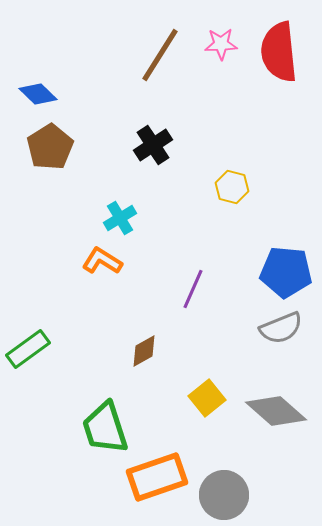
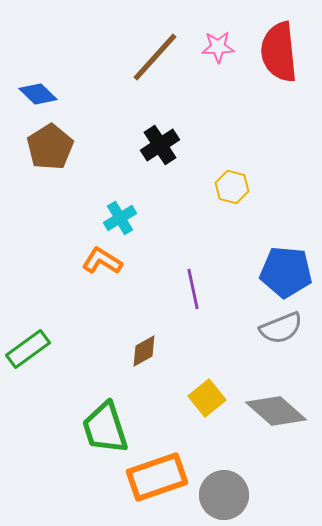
pink star: moved 3 px left, 3 px down
brown line: moved 5 px left, 2 px down; rotated 10 degrees clockwise
black cross: moved 7 px right
purple line: rotated 36 degrees counterclockwise
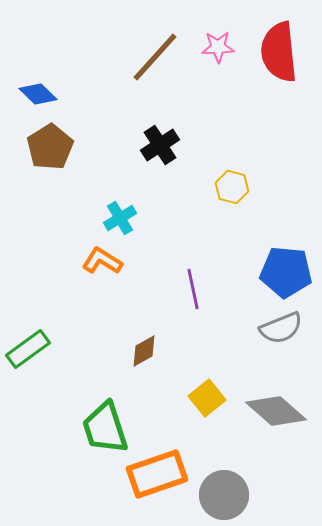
orange rectangle: moved 3 px up
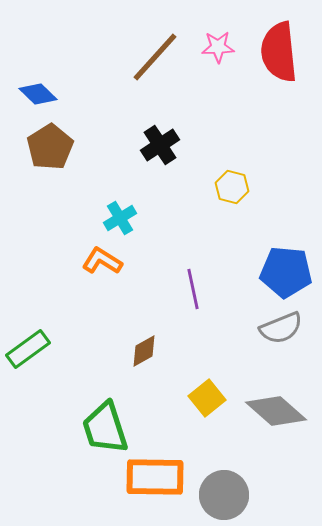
orange rectangle: moved 2 px left, 3 px down; rotated 20 degrees clockwise
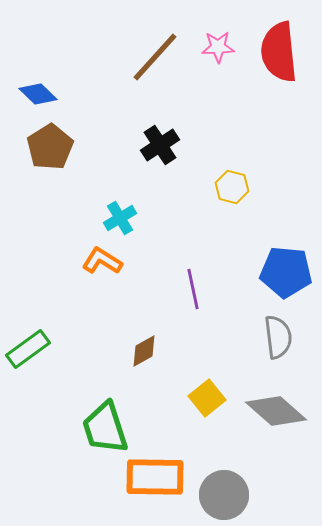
gray semicircle: moved 3 px left, 9 px down; rotated 75 degrees counterclockwise
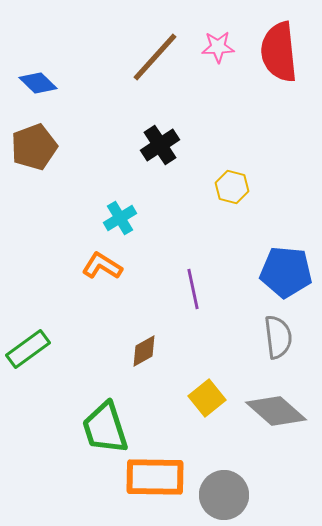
blue diamond: moved 11 px up
brown pentagon: moved 16 px left; rotated 12 degrees clockwise
orange L-shape: moved 5 px down
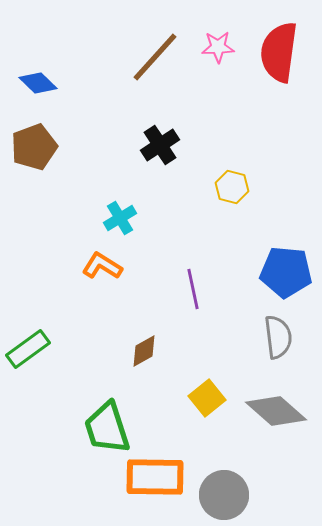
red semicircle: rotated 14 degrees clockwise
green trapezoid: moved 2 px right
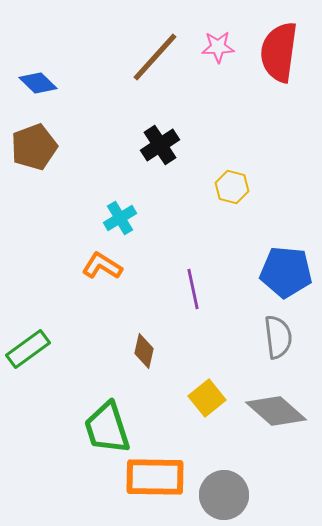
brown diamond: rotated 48 degrees counterclockwise
